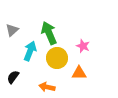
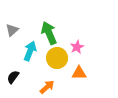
pink star: moved 6 px left, 1 px down; rotated 24 degrees clockwise
orange arrow: rotated 126 degrees clockwise
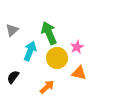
orange triangle: rotated 14 degrees clockwise
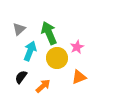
gray triangle: moved 7 px right, 1 px up
orange triangle: moved 4 px down; rotated 35 degrees counterclockwise
black semicircle: moved 8 px right
orange arrow: moved 4 px left, 1 px up
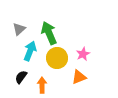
pink star: moved 6 px right, 7 px down
orange arrow: moved 1 px left, 1 px up; rotated 49 degrees counterclockwise
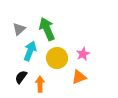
green arrow: moved 2 px left, 4 px up
orange arrow: moved 2 px left, 1 px up
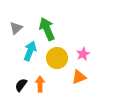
gray triangle: moved 3 px left, 1 px up
black semicircle: moved 8 px down
